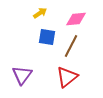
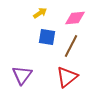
pink diamond: moved 1 px left, 1 px up
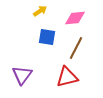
yellow arrow: moved 2 px up
brown line: moved 5 px right, 2 px down
red triangle: rotated 25 degrees clockwise
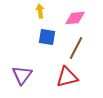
yellow arrow: rotated 64 degrees counterclockwise
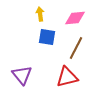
yellow arrow: moved 3 px down
purple triangle: rotated 15 degrees counterclockwise
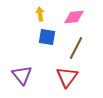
pink diamond: moved 1 px left, 1 px up
red triangle: rotated 40 degrees counterclockwise
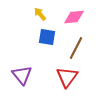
yellow arrow: rotated 32 degrees counterclockwise
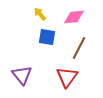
brown line: moved 3 px right
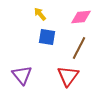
pink diamond: moved 7 px right
red triangle: moved 1 px right, 1 px up
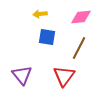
yellow arrow: rotated 56 degrees counterclockwise
red triangle: moved 4 px left
